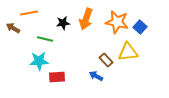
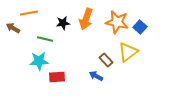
yellow triangle: rotated 30 degrees counterclockwise
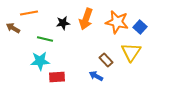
yellow triangle: moved 3 px right; rotated 20 degrees counterclockwise
cyan star: moved 1 px right
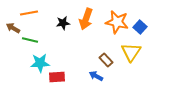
green line: moved 15 px left, 1 px down
cyan star: moved 2 px down
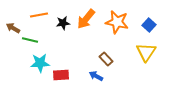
orange line: moved 10 px right, 2 px down
orange arrow: rotated 20 degrees clockwise
blue square: moved 9 px right, 2 px up
yellow triangle: moved 15 px right
brown rectangle: moved 1 px up
red rectangle: moved 4 px right, 2 px up
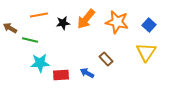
brown arrow: moved 3 px left
blue arrow: moved 9 px left, 3 px up
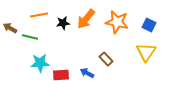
blue square: rotated 16 degrees counterclockwise
green line: moved 3 px up
